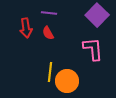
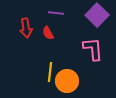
purple line: moved 7 px right
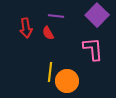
purple line: moved 3 px down
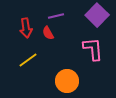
purple line: rotated 21 degrees counterclockwise
yellow line: moved 22 px left, 12 px up; rotated 48 degrees clockwise
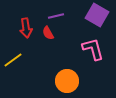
purple square: rotated 15 degrees counterclockwise
pink L-shape: rotated 10 degrees counterclockwise
yellow line: moved 15 px left
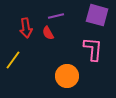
purple square: rotated 15 degrees counterclockwise
pink L-shape: rotated 20 degrees clockwise
yellow line: rotated 18 degrees counterclockwise
orange circle: moved 5 px up
